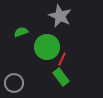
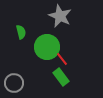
green semicircle: rotated 96 degrees clockwise
red line: rotated 64 degrees counterclockwise
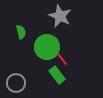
green rectangle: moved 4 px left, 2 px up
gray circle: moved 2 px right
